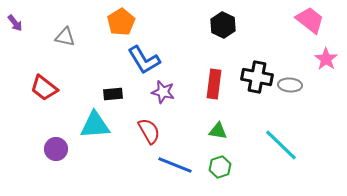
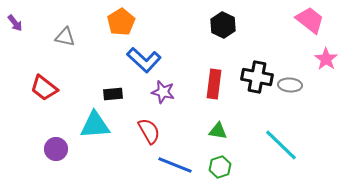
blue L-shape: rotated 16 degrees counterclockwise
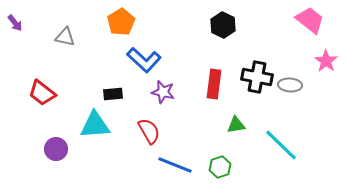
pink star: moved 2 px down
red trapezoid: moved 2 px left, 5 px down
green triangle: moved 18 px right, 6 px up; rotated 18 degrees counterclockwise
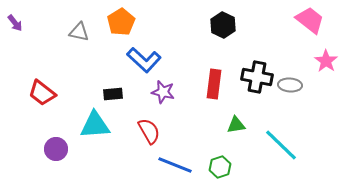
gray triangle: moved 14 px right, 5 px up
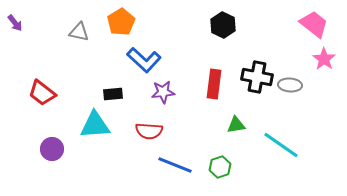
pink trapezoid: moved 4 px right, 4 px down
pink star: moved 2 px left, 2 px up
purple star: rotated 20 degrees counterclockwise
red semicircle: rotated 124 degrees clockwise
cyan line: rotated 9 degrees counterclockwise
purple circle: moved 4 px left
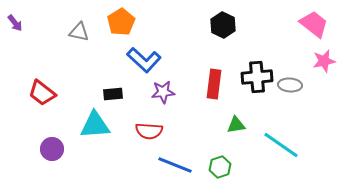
pink star: moved 2 px down; rotated 25 degrees clockwise
black cross: rotated 16 degrees counterclockwise
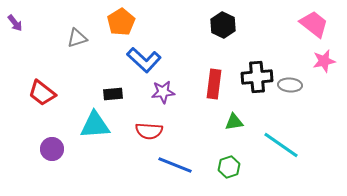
gray triangle: moved 2 px left, 6 px down; rotated 30 degrees counterclockwise
green triangle: moved 2 px left, 3 px up
green hexagon: moved 9 px right
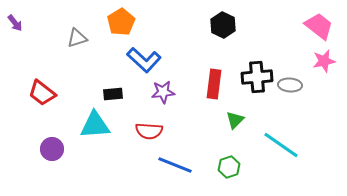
pink trapezoid: moved 5 px right, 2 px down
green triangle: moved 1 px right, 2 px up; rotated 36 degrees counterclockwise
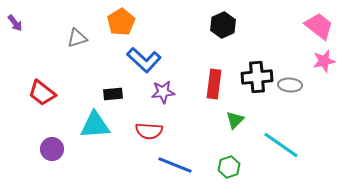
black hexagon: rotated 10 degrees clockwise
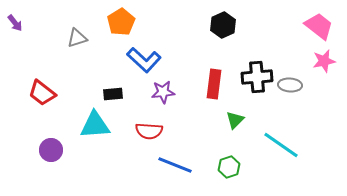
purple circle: moved 1 px left, 1 px down
